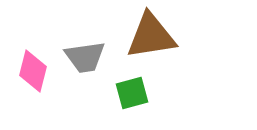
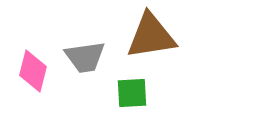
green square: rotated 12 degrees clockwise
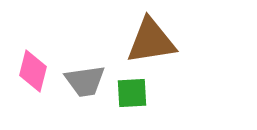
brown triangle: moved 5 px down
gray trapezoid: moved 24 px down
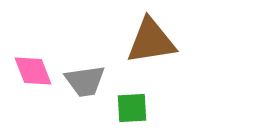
pink diamond: rotated 36 degrees counterclockwise
green square: moved 15 px down
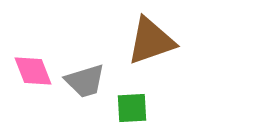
brown triangle: rotated 10 degrees counterclockwise
gray trapezoid: rotated 9 degrees counterclockwise
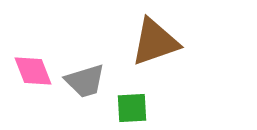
brown triangle: moved 4 px right, 1 px down
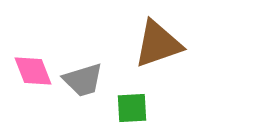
brown triangle: moved 3 px right, 2 px down
gray trapezoid: moved 2 px left, 1 px up
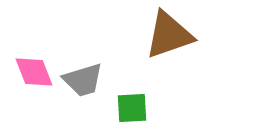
brown triangle: moved 11 px right, 9 px up
pink diamond: moved 1 px right, 1 px down
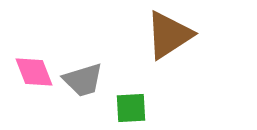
brown triangle: rotated 14 degrees counterclockwise
green square: moved 1 px left
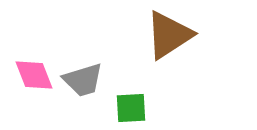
pink diamond: moved 3 px down
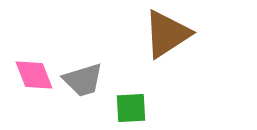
brown triangle: moved 2 px left, 1 px up
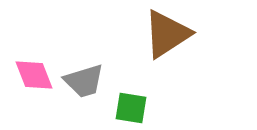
gray trapezoid: moved 1 px right, 1 px down
green square: rotated 12 degrees clockwise
